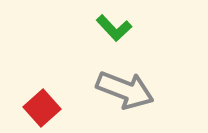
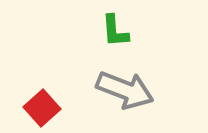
green L-shape: moved 1 px right, 3 px down; rotated 39 degrees clockwise
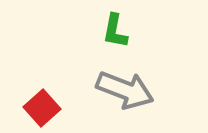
green L-shape: rotated 15 degrees clockwise
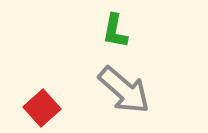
gray arrow: moved 1 px left; rotated 20 degrees clockwise
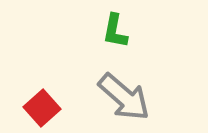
gray arrow: moved 7 px down
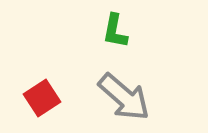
red square: moved 10 px up; rotated 9 degrees clockwise
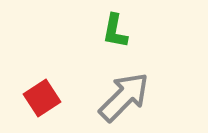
gray arrow: rotated 86 degrees counterclockwise
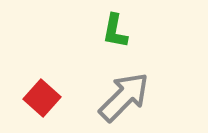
red square: rotated 15 degrees counterclockwise
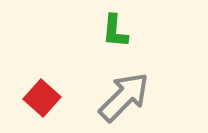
green L-shape: rotated 6 degrees counterclockwise
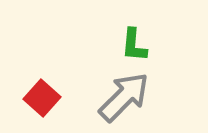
green L-shape: moved 19 px right, 14 px down
